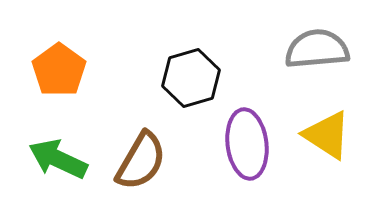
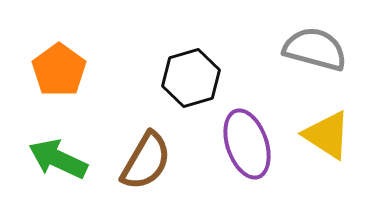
gray semicircle: moved 2 px left; rotated 20 degrees clockwise
purple ellipse: rotated 12 degrees counterclockwise
brown semicircle: moved 5 px right
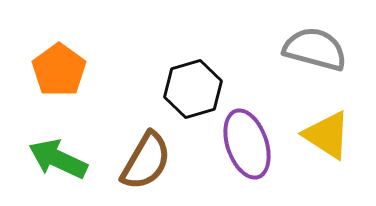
black hexagon: moved 2 px right, 11 px down
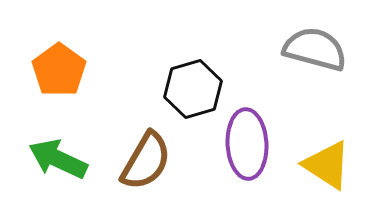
yellow triangle: moved 30 px down
purple ellipse: rotated 16 degrees clockwise
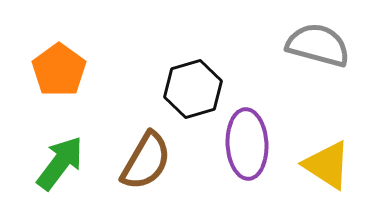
gray semicircle: moved 3 px right, 4 px up
green arrow: moved 2 px right, 4 px down; rotated 102 degrees clockwise
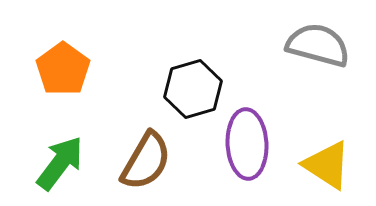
orange pentagon: moved 4 px right, 1 px up
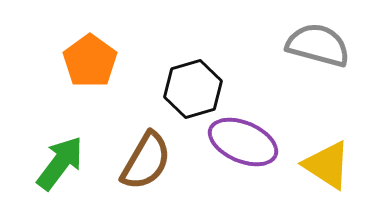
orange pentagon: moved 27 px right, 8 px up
purple ellipse: moved 4 px left, 2 px up; rotated 64 degrees counterclockwise
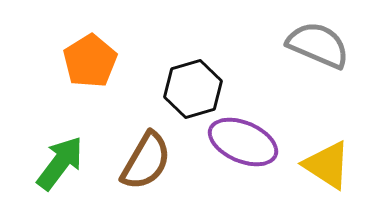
gray semicircle: rotated 8 degrees clockwise
orange pentagon: rotated 4 degrees clockwise
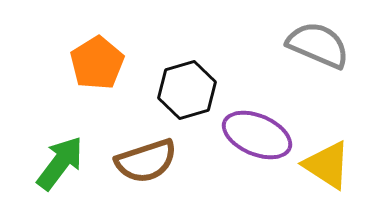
orange pentagon: moved 7 px right, 2 px down
black hexagon: moved 6 px left, 1 px down
purple ellipse: moved 14 px right, 7 px up
brown semicircle: rotated 42 degrees clockwise
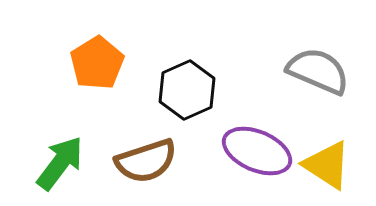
gray semicircle: moved 26 px down
black hexagon: rotated 8 degrees counterclockwise
purple ellipse: moved 16 px down
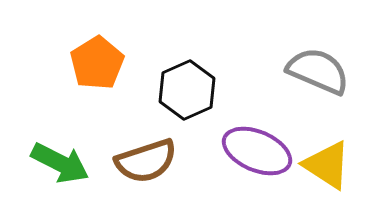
green arrow: rotated 80 degrees clockwise
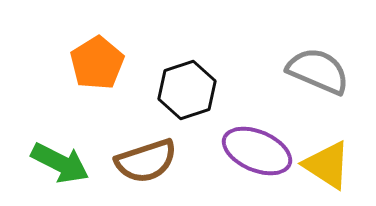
black hexagon: rotated 6 degrees clockwise
